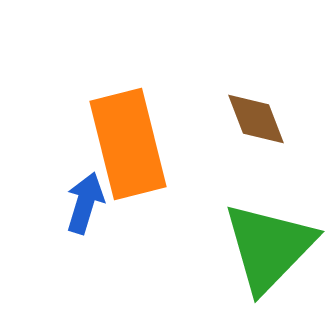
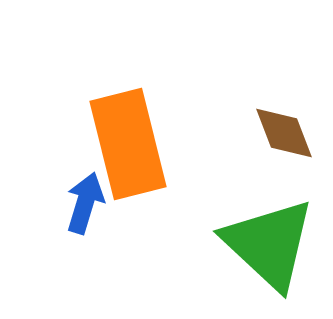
brown diamond: moved 28 px right, 14 px down
green triangle: moved 3 px up; rotated 31 degrees counterclockwise
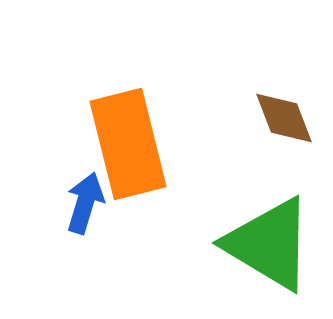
brown diamond: moved 15 px up
green triangle: rotated 12 degrees counterclockwise
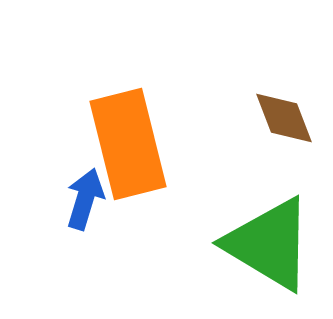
blue arrow: moved 4 px up
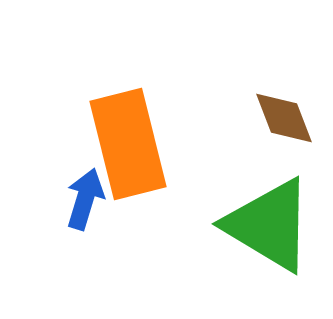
green triangle: moved 19 px up
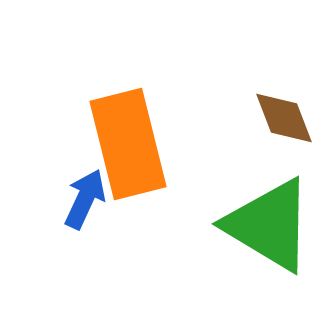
blue arrow: rotated 8 degrees clockwise
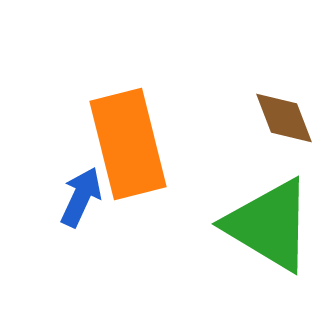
blue arrow: moved 4 px left, 2 px up
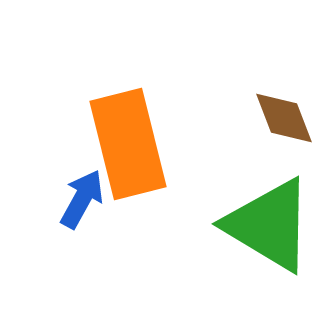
blue arrow: moved 1 px right, 2 px down; rotated 4 degrees clockwise
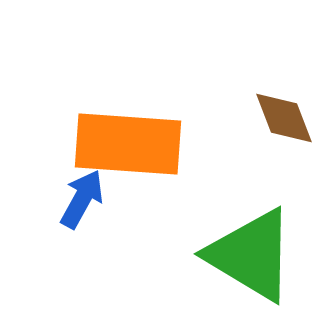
orange rectangle: rotated 72 degrees counterclockwise
green triangle: moved 18 px left, 30 px down
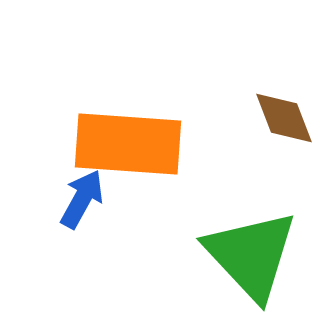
green triangle: rotated 16 degrees clockwise
